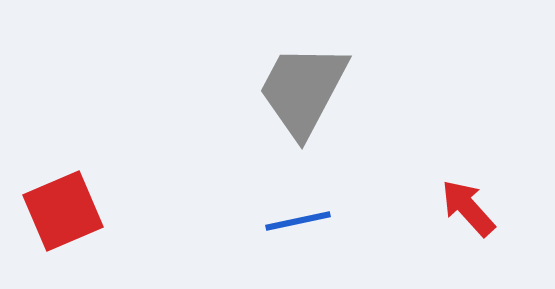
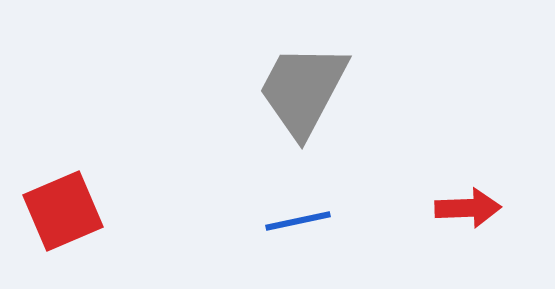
red arrow: rotated 130 degrees clockwise
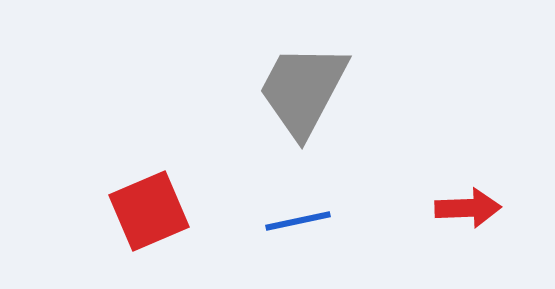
red square: moved 86 px right
